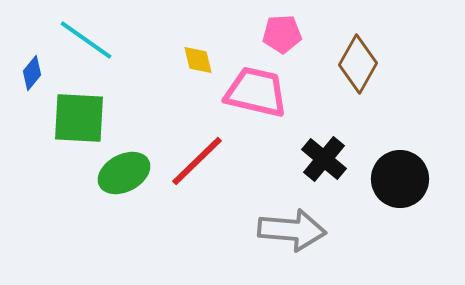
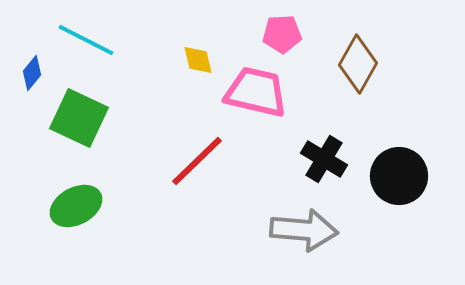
cyan line: rotated 8 degrees counterclockwise
green square: rotated 22 degrees clockwise
black cross: rotated 9 degrees counterclockwise
green ellipse: moved 48 px left, 33 px down
black circle: moved 1 px left, 3 px up
gray arrow: moved 12 px right
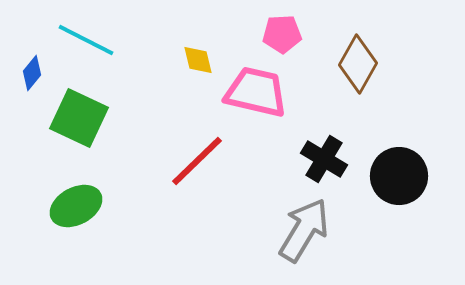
gray arrow: rotated 64 degrees counterclockwise
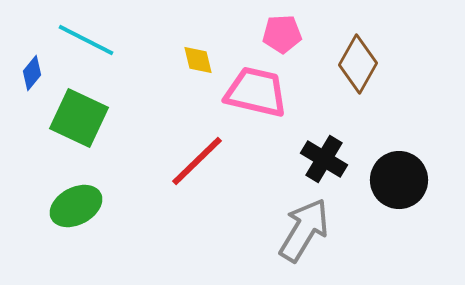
black circle: moved 4 px down
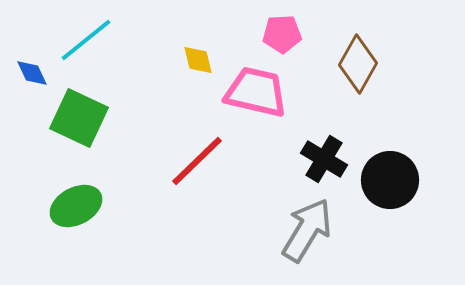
cyan line: rotated 66 degrees counterclockwise
blue diamond: rotated 64 degrees counterclockwise
black circle: moved 9 px left
gray arrow: moved 3 px right
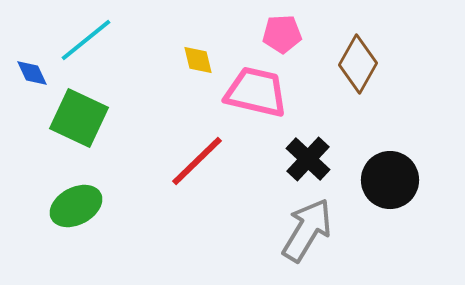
black cross: moved 16 px left; rotated 12 degrees clockwise
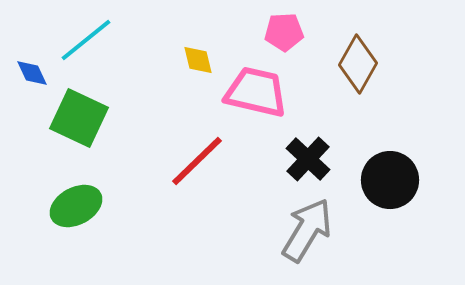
pink pentagon: moved 2 px right, 2 px up
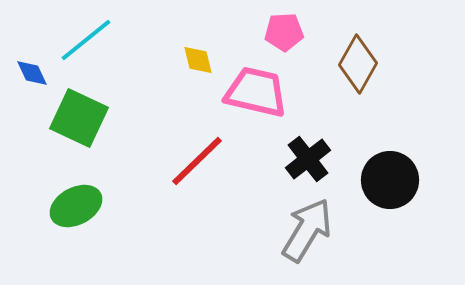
black cross: rotated 9 degrees clockwise
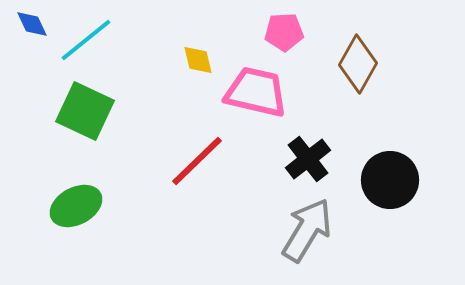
blue diamond: moved 49 px up
green square: moved 6 px right, 7 px up
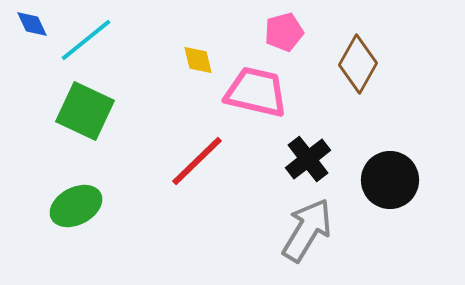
pink pentagon: rotated 12 degrees counterclockwise
